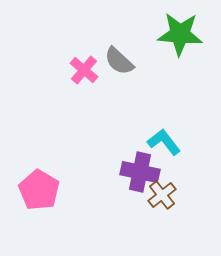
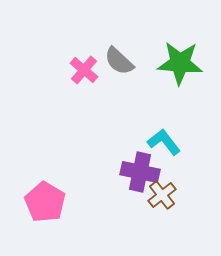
green star: moved 29 px down
pink pentagon: moved 6 px right, 12 px down
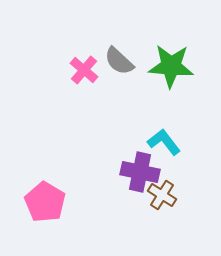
green star: moved 9 px left, 3 px down
brown cross: rotated 20 degrees counterclockwise
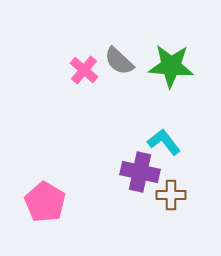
brown cross: moved 9 px right; rotated 32 degrees counterclockwise
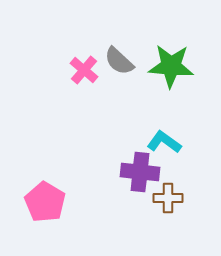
cyan L-shape: rotated 16 degrees counterclockwise
purple cross: rotated 6 degrees counterclockwise
brown cross: moved 3 px left, 3 px down
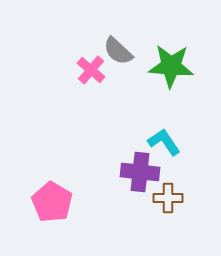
gray semicircle: moved 1 px left, 10 px up
pink cross: moved 7 px right
cyan L-shape: rotated 20 degrees clockwise
pink pentagon: moved 7 px right
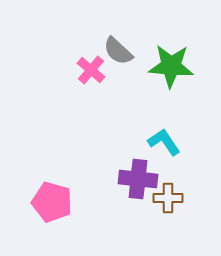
purple cross: moved 2 px left, 7 px down
pink pentagon: rotated 15 degrees counterclockwise
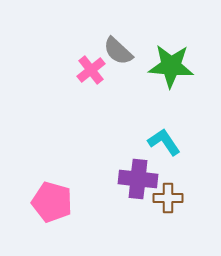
pink cross: rotated 12 degrees clockwise
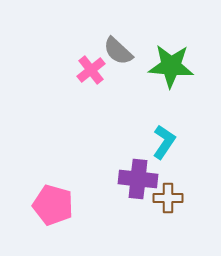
cyan L-shape: rotated 68 degrees clockwise
pink pentagon: moved 1 px right, 3 px down
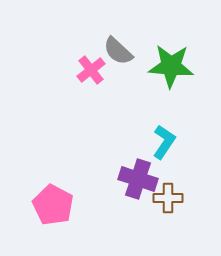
purple cross: rotated 12 degrees clockwise
pink pentagon: rotated 12 degrees clockwise
